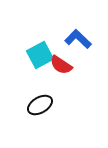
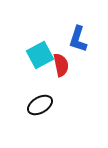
blue L-shape: rotated 116 degrees counterclockwise
red semicircle: rotated 135 degrees counterclockwise
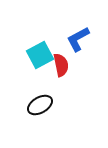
blue L-shape: rotated 44 degrees clockwise
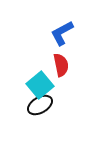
blue L-shape: moved 16 px left, 6 px up
cyan square: moved 30 px down; rotated 12 degrees counterclockwise
